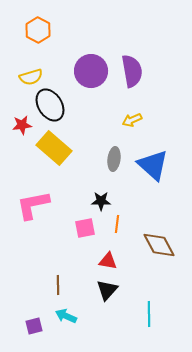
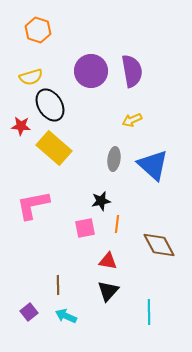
orange hexagon: rotated 10 degrees counterclockwise
red star: moved 1 px left, 1 px down; rotated 12 degrees clockwise
black star: rotated 12 degrees counterclockwise
black triangle: moved 1 px right, 1 px down
cyan line: moved 2 px up
purple square: moved 5 px left, 14 px up; rotated 24 degrees counterclockwise
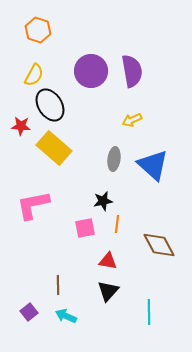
yellow semicircle: moved 3 px right, 2 px up; rotated 45 degrees counterclockwise
black star: moved 2 px right
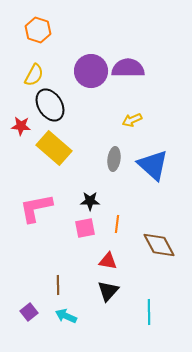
purple semicircle: moved 4 px left, 3 px up; rotated 80 degrees counterclockwise
black star: moved 13 px left; rotated 12 degrees clockwise
pink L-shape: moved 3 px right, 3 px down
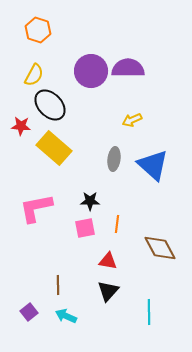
black ellipse: rotated 12 degrees counterclockwise
brown diamond: moved 1 px right, 3 px down
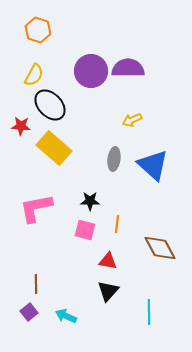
pink square: moved 2 px down; rotated 25 degrees clockwise
brown line: moved 22 px left, 1 px up
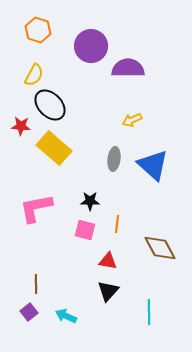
purple circle: moved 25 px up
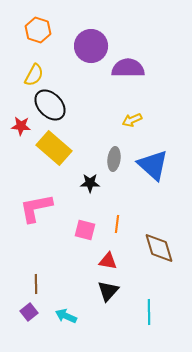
black star: moved 18 px up
brown diamond: moved 1 px left; rotated 12 degrees clockwise
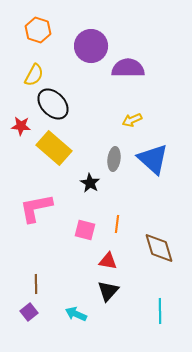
black ellipse: moved 3 px right, 1 px up
blue triangle: moved 6 px up
black star: rotated 30 degrees clockwise
cyan line: moved 11 px right, 1 px up
cyan arrow: moved 10 px right, 2 px up
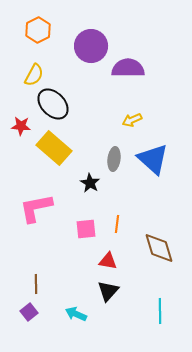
orange hexagon: rotated 15 degrees clockwise
pink square: moved 1 px right, 1 px up; rotated 20 degrees counterclockwise
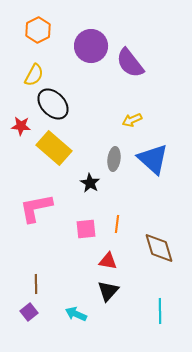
purple semicircle: moved 2 px right, 5 px up; rotated 128 degrees counterclockwise
